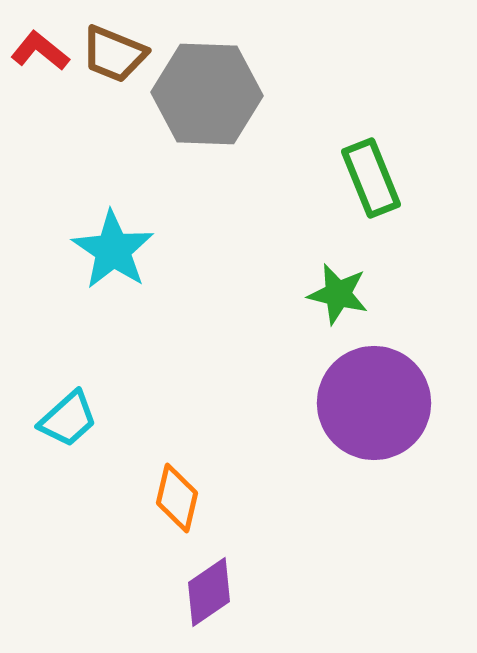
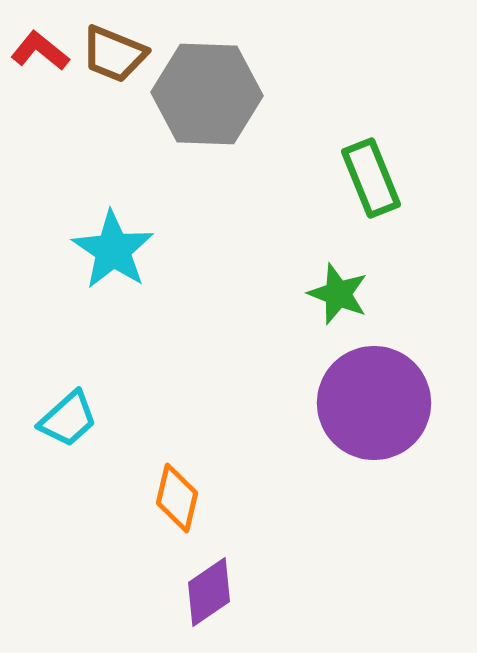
green star: rotated 8 degrees clockwise
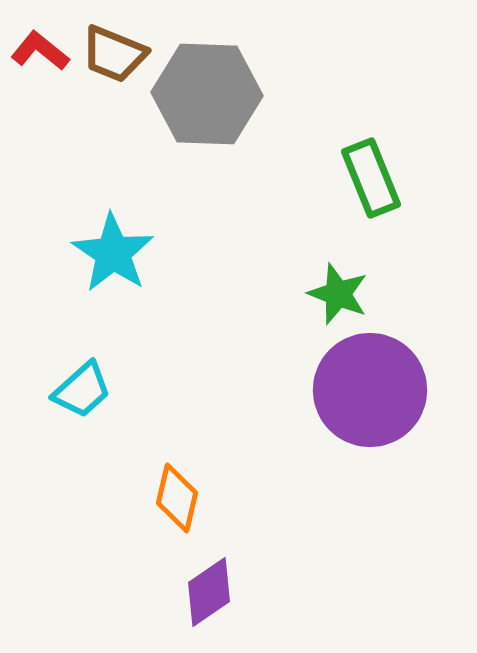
cyan star: moved 3 px down
purple circle: moved 4 px left, 13 px up
cyan trapezoid: moved 14 px right, 29 px up
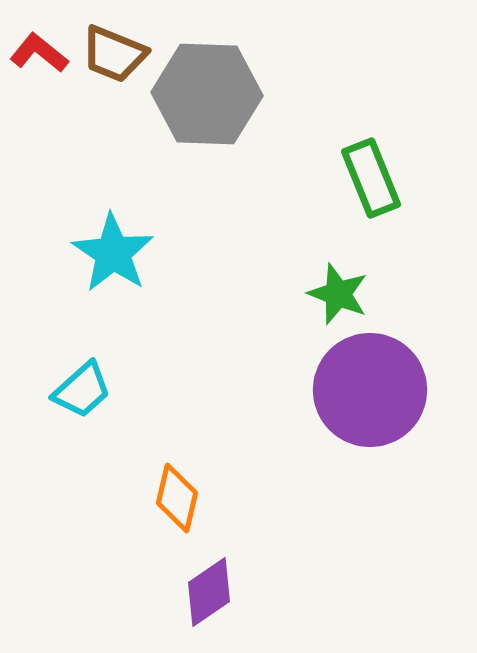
red L-shape: moved 1 px left, 2 px down
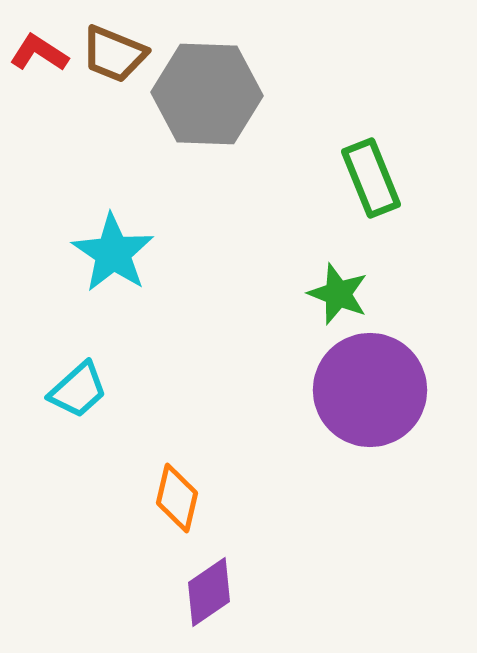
red L-shape: rotated 6 degrees counterclockwise
cyan trapezoid: moved 4 px left
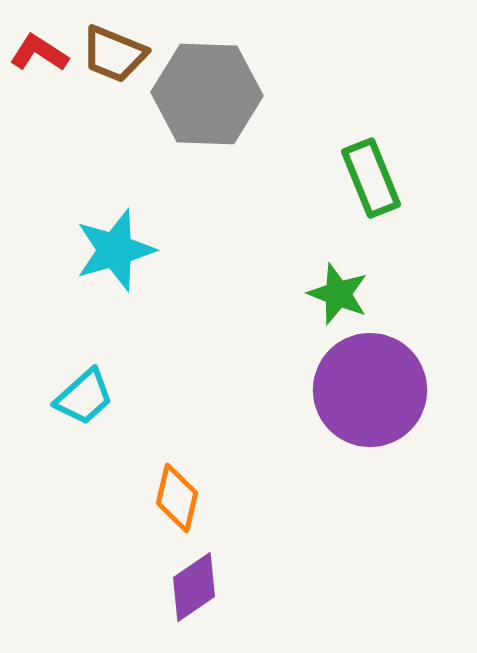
cyan star: moved 2 px right, 3 px up; rotated 22 degrees clockwise
cyan trapezoid: moved 6 px right, 7 px down
purple diamond: moved 15 px left, 5 px up
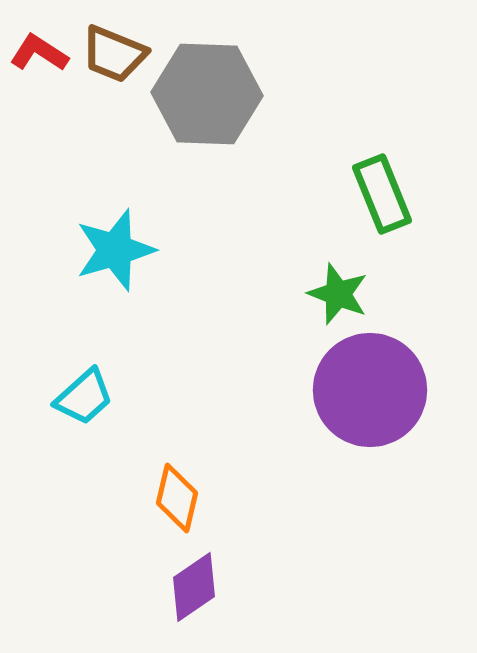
green rectangle: moved 11 px right, 16 px down
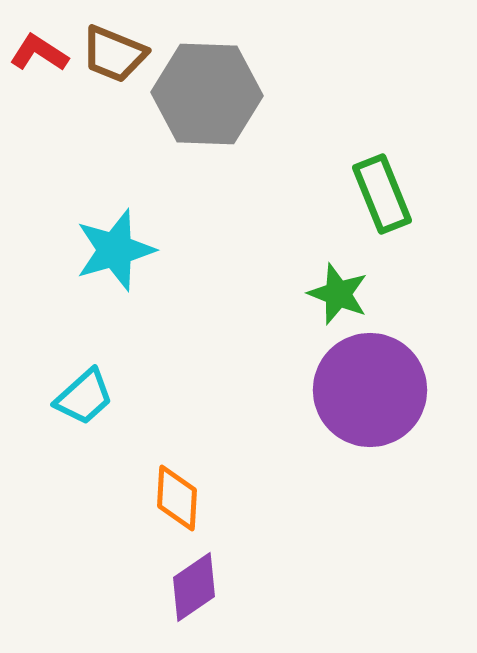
orange diamond: rotated 10 degrees counterclockwise
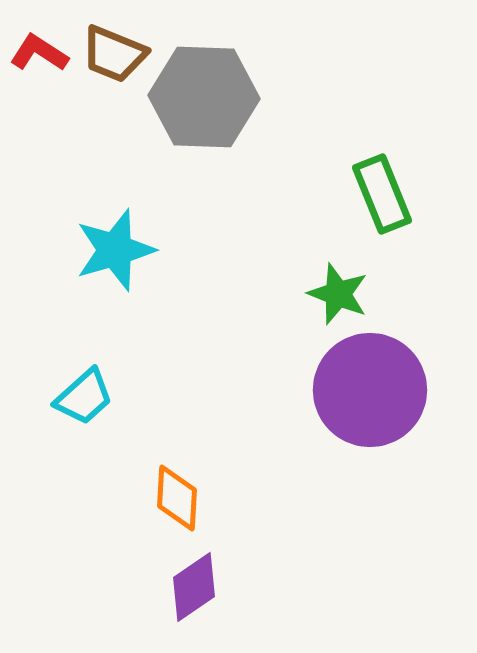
gray hexagon: moved 3 px left, 3 px down
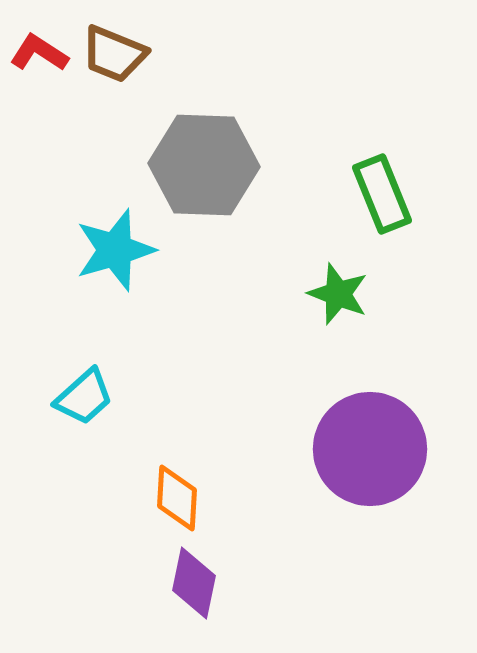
gray hexagon: moved 68 px down
purple circle: moved 59 px down
purple diamond: moved 4 px up; rotated 44 degrees counterclockwise
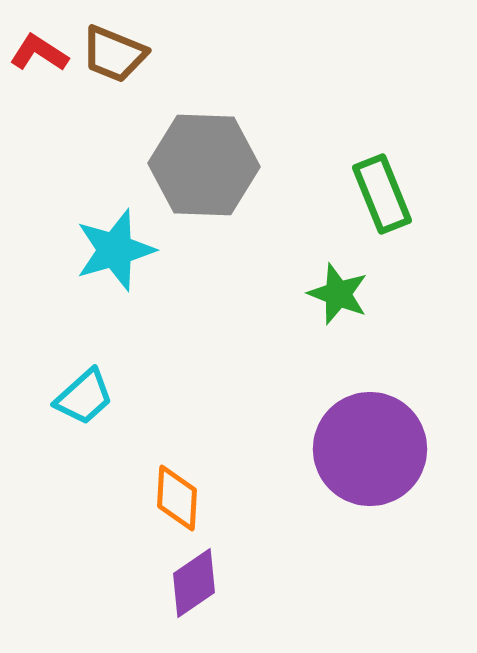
purple diamond: rotated 44 degrees clockwise
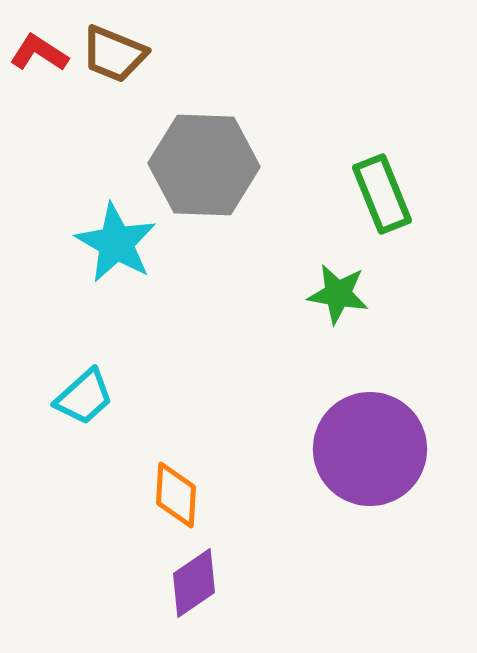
cyan star: moved 1 px right, 7 px up; rotated 26 degrees counterclockwise
green star: rotated 12 degrees counterclockwise
orange diamond: moved 1 px left, 3 px up
